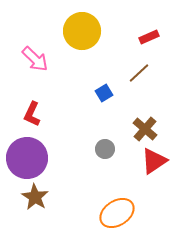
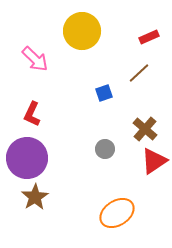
blue square: rotated 12 degrees clockwise
brown star: rotated 8 degrees clockwise
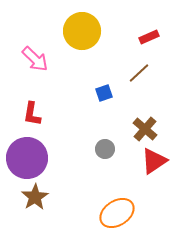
red L-shape: rotated 15 degrees counterclockwise
